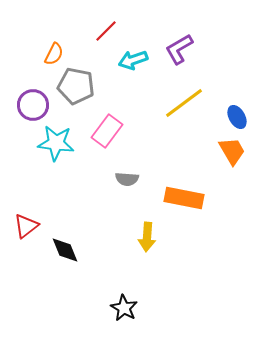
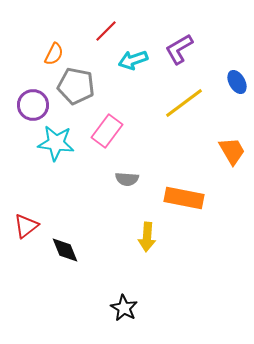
blue ellipse: moved 35 px up
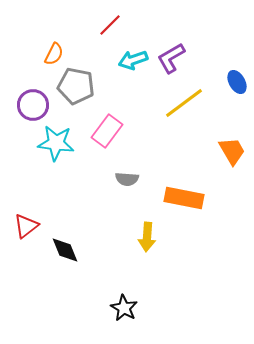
red line: moved 4 px right, 6 px up
purple L-shape: moved 8 px left, 9 px down
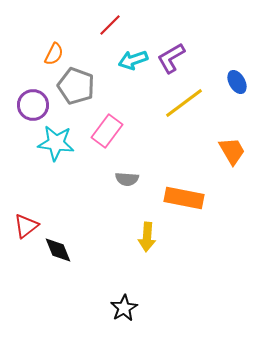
gray pentagon: rotated 9 degrees clockwise
black diamond: moved 7 px left
black star: rotated 12 degrees clockwise
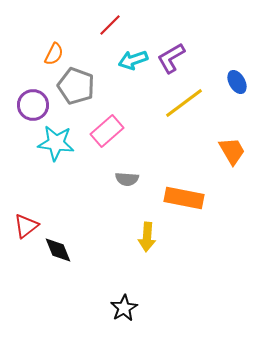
pink rectangle: rotated 12 degrees clockwise
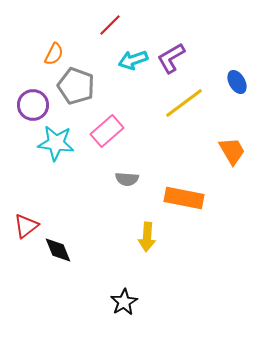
black star: moved 6 px up
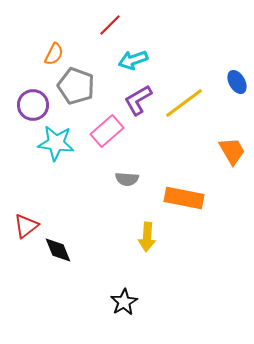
purple L-shape: moved 33 px left, 42 px down
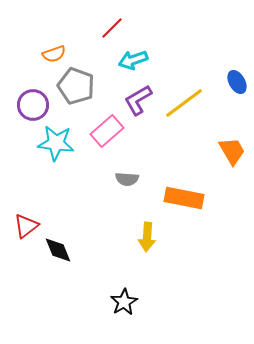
red line: moved 2 px right, 3 px down
orange semicircle: rotated 45 degrees clockwise
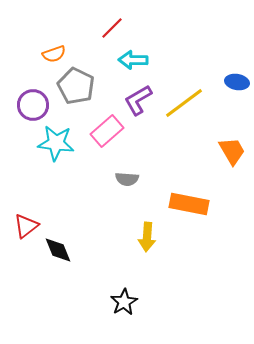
cyan arrow: rotated 20 degrees clockwise
blue ellipse: rotated 50 degrees counterclockwise
gray pentagon: rotated 6 degrees clockwise
orange rectangle: moved 5 px right, 6 px down
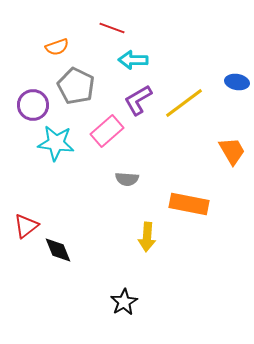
red line: rotated 65 degrees clockwise
orange semicircle: moved 3 px right, 7 px up
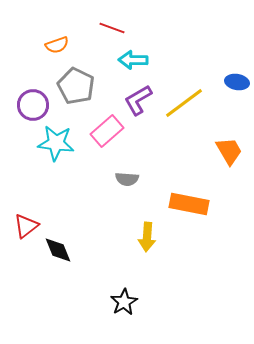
orange semicircle: moved 2 px up
orange trapezoid: moved 3 px left
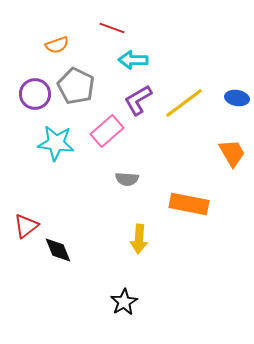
blue ellipse: moved 16 px down
purple circle: moved 2 px right, 11 px up
orange trapezoid: moved 3 px right, 2 px down
yellow arrow: moved 8 px left, 2 px down
